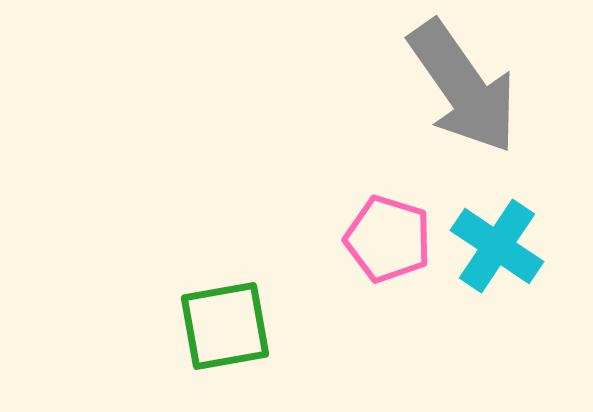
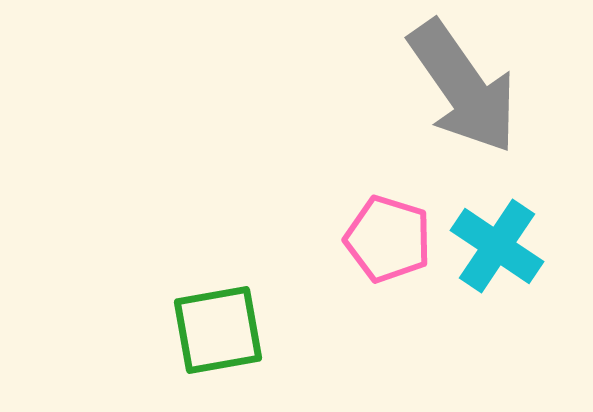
green square: moved 7 px left, 4 px down
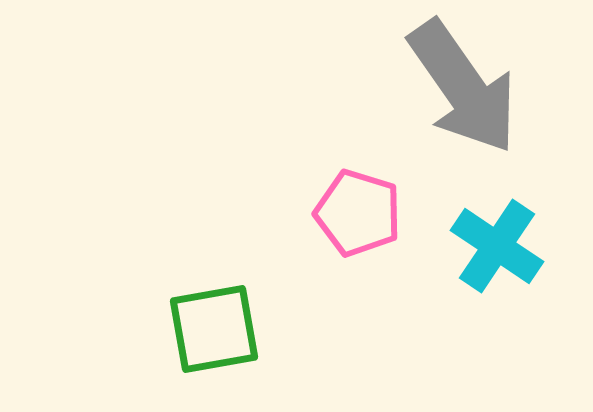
pink pentagon: moved 30 px left, 26 px up
green square: moved 4 px left, 1 px up
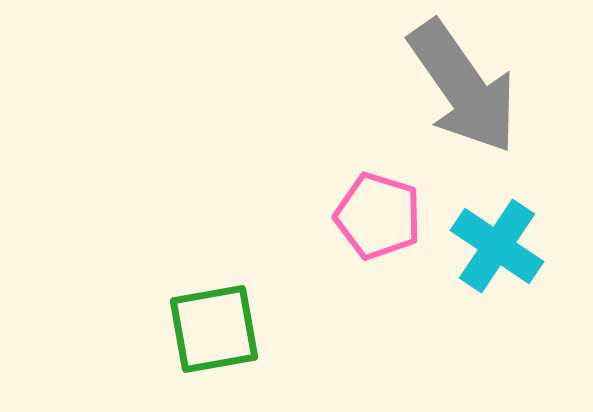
pink pentagon: moved 20 px right, 3 px down
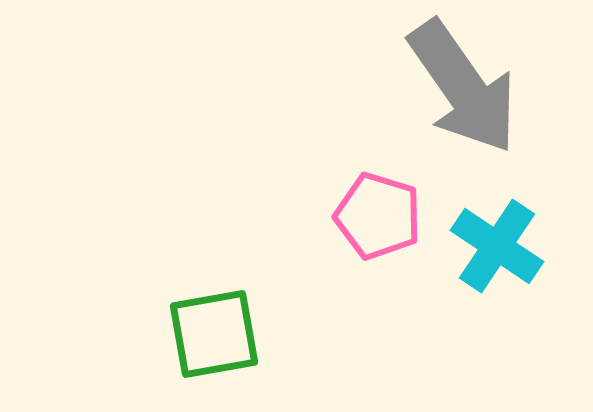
green square: moved 5 px down
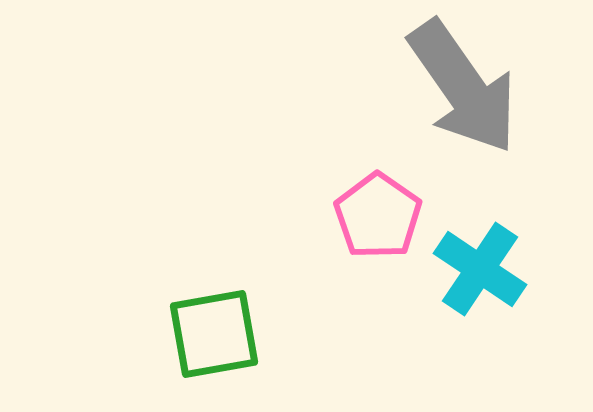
pink pentagon: rotated 18 degrees clockwise
cyan cross: moved 17 px left, 23 px down
